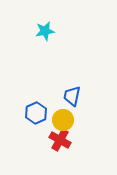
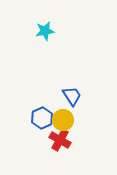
blue trapezoid: rotated 135 degrees clockwise
blue hexagon: moved 6 px right, 5 px down
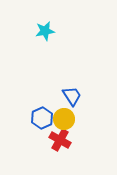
yellow circle: moved 1 px right, 1 px up
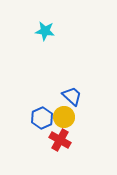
cyan star: rotated 18 degrees clockwise
blue trapezoid: rotated 15 degrees counterclockwise
yellow circle: moved 2 px up
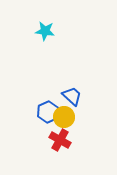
blue hexagon: moved 6 px right, 6 px up
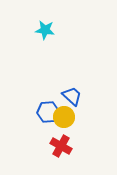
cyan star: moved 1 px up
blue hexagon: rotated 20 degrees clockwise
red cross: moved 1 px right, 6 px down
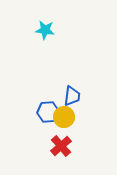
blue trapezoid: rotated 55 degrees clockwise
red cross: rotated 20 degrees clockwise
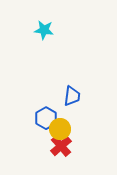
cyan star: moved 1 px left
blue hexagon: moved 2 px left, 6 px down; rotated 25 degrees counterclockwise
yellow circle: moved 4 px left, 12 px down
